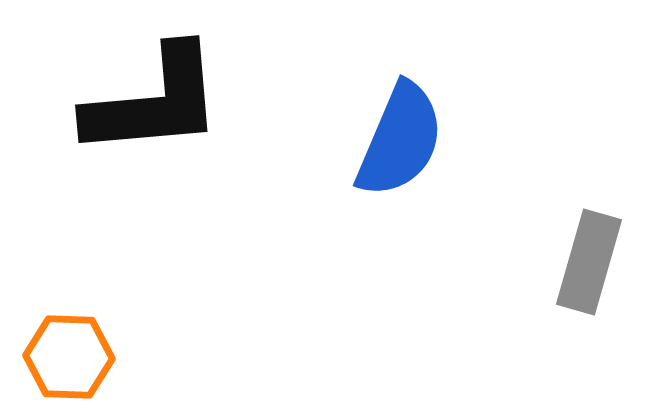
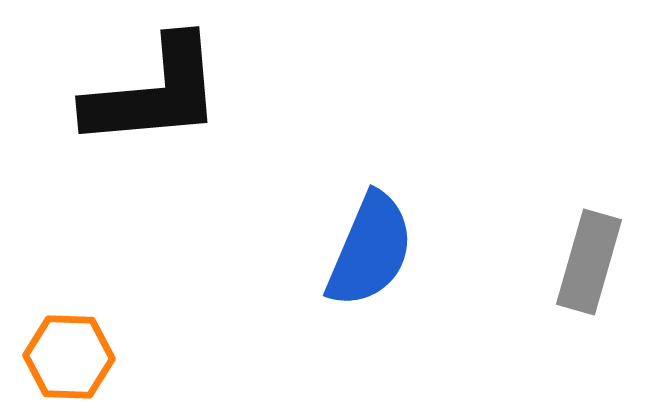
black L-shape: moved 9 px up
blue semicircle: moved 30 px left, 110 px down
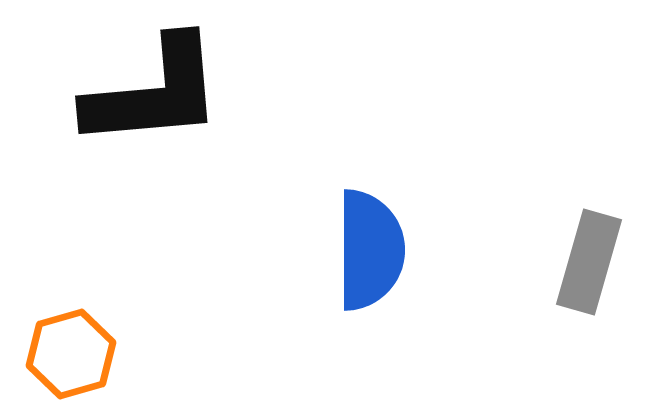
blue semicircle: rotated 23 degrees counterclockwise
orange hexagon: moved 2 px right, 3 px up; rotated 18 degrees counterclockwise
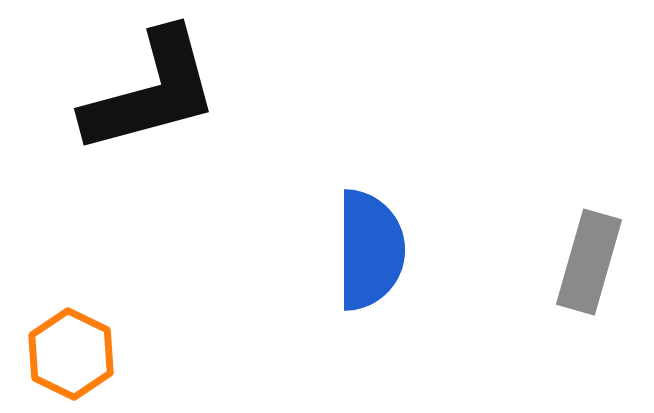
black L-shape: moved 3 px left, 1 px up; rotated 10 degrees counterclockwise
orange hexagon: rotated 18 degrees counterclockwise
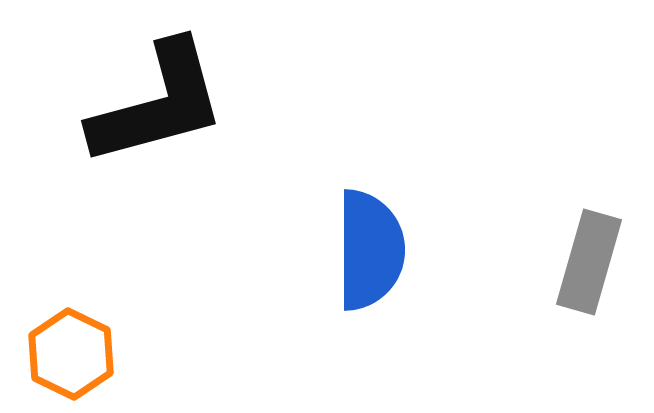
black L-shape: moved 7 px right, 12 px down
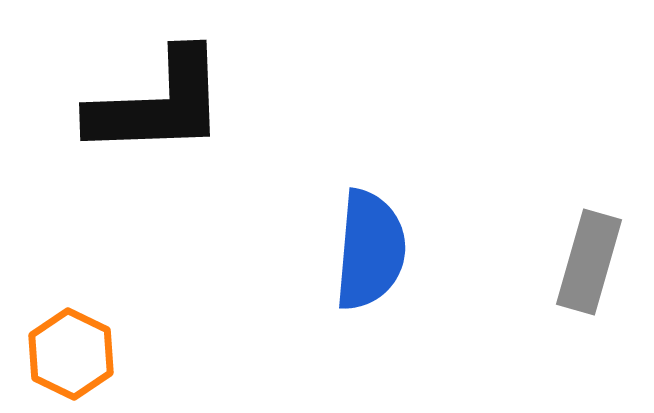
black L-shape: rotated 13 degrees clockwise
blue semicircle: rotated 5 degrees clockwise
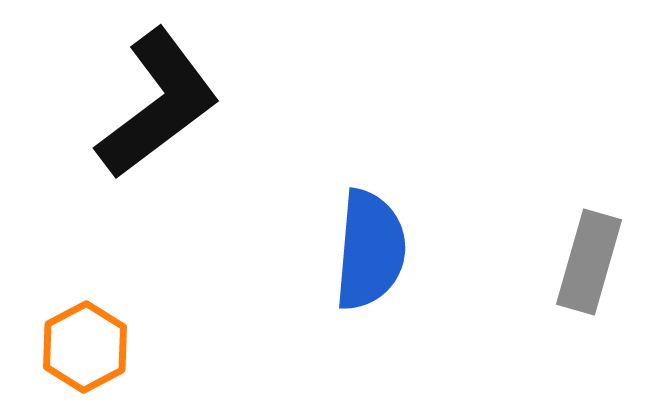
black L-shape: rotated 35 degrees counterclockwise
orange hexagon: moved 14 px right, 7 px up; rotated 6 degrees clockwise
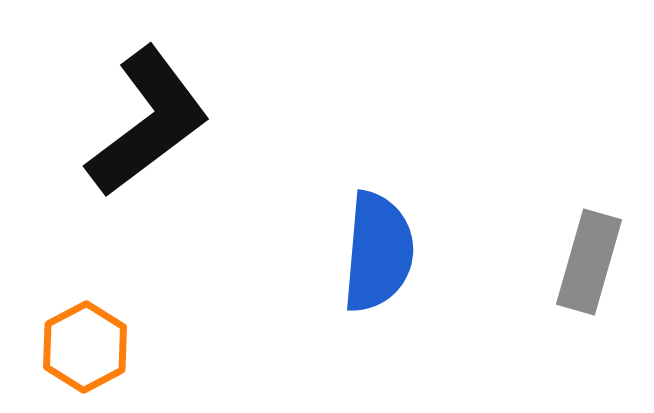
black L-shape: moved 10 px left, 18 px down
blue semicircle: moved 8 px right, 2 px down
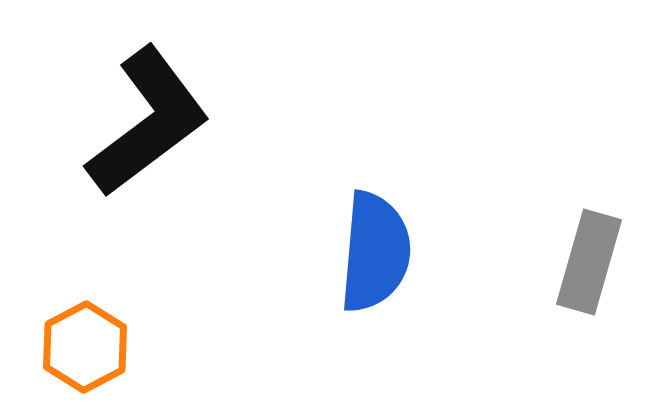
blue semicircle: moved 3 px left
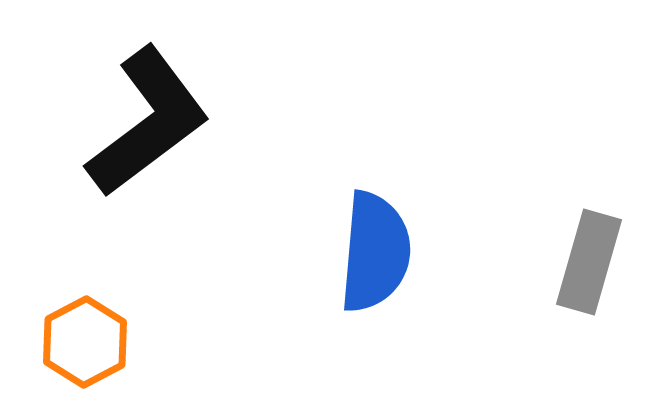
orange hexagon: moved 5 px up
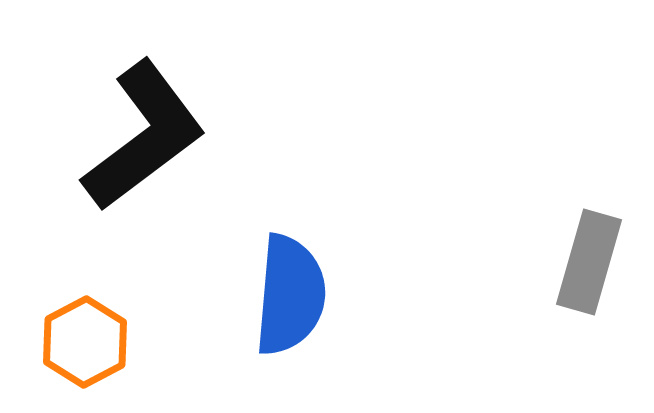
black L-shape: moved 4 px left, 14 px down
blue semicircle: moved 85 px left, 43 px down
